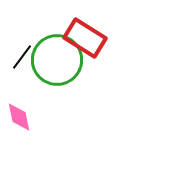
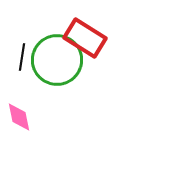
black line: rotated 28 degrees counterclockwise
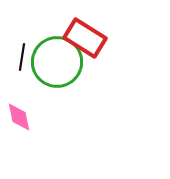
green circle: moved 2 px down
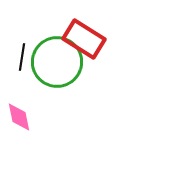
red rectangle: moved 1 px left, 1 px down
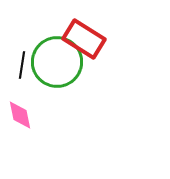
black line: moved 8 px down
pink diamond: moved 1 px right, 2 px up
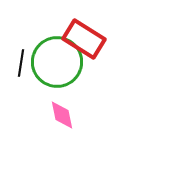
black line: moved 1 px left, 2 px up
pink diamond: moved 42 px right
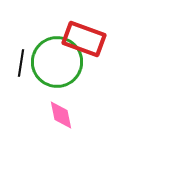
red rectangle: rotated 12 degrees counterclockwise
pink diamond: moved 1 px left
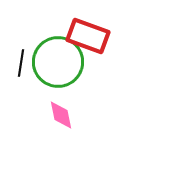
red rectangle: moved 4 px right, 3 px up
green circle: moved 1 px right
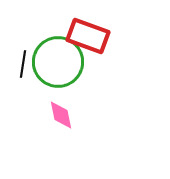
black line: moved 2 px right, 1 px down
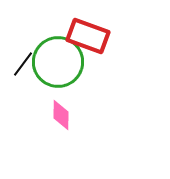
black line: rotated 28 degrees clockwise
pink diamond: rotated 12 degrees clockwise
